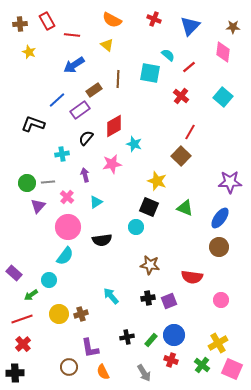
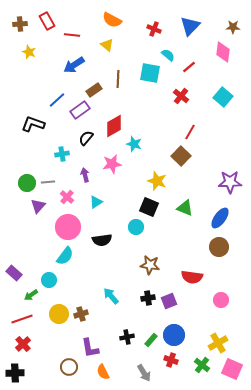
red cross at (154, 19): moved 10 px down
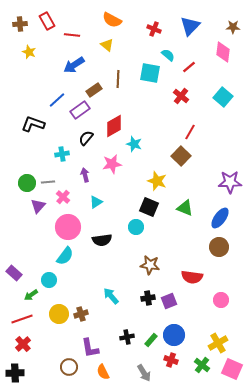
pink cross at (67, 197): moved 4 px left
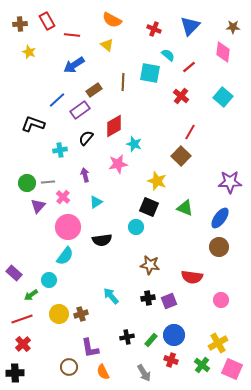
brown line at (118, 79): moved 5 px right, 3 px down
cyan cross at (62, 154): moved 2 px left, 4 px up
pink star at (112, 164): moved 6 px right
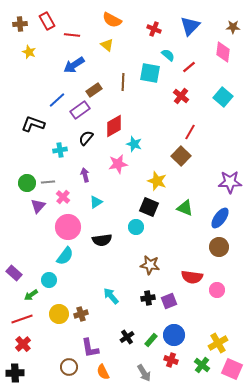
pink circle at (221, 300): moved 4 px left, 10 px up
black cross at (127, 337): rotated 24 degrees counterclockwise
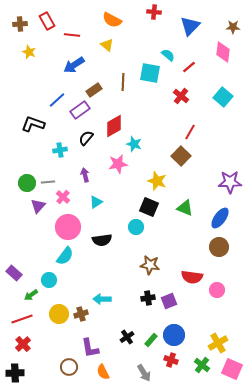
red cross at (154, 29): moved 17 px up; rotated 16 degrees counterclockwise
cyan arrow at (111, 296): moved 9 px left, 3 px down; rotated 48 degrees counterclockwise
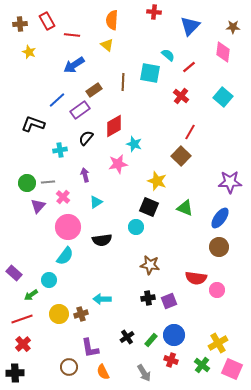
orange semicircle at (112, 20): rotated 66 degrees clockwise
red semicircle at (192, 277): moved 4 px right, 1 px down
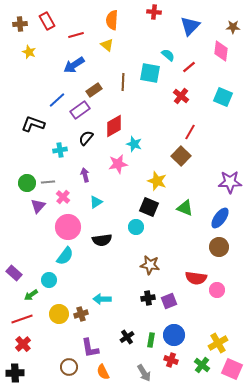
red line at (72, 35): moved 4 px right; rotated 21 degrees counterclockwise
pink diamond at (223, 52): moved 2 px left, 1 px up
cyan square at (223, 97): rotated 18 degrees counterclockwise
green rectangle at (151, 340): rotated 32 degrees counterclockwise
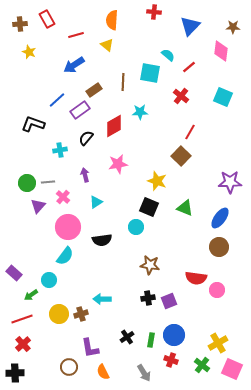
red rectangle at (47, 21): moved 2 px up
cyan star at (134, 144): moved 6 px right, 32 px up; rotated 21 degrees counterclockwise
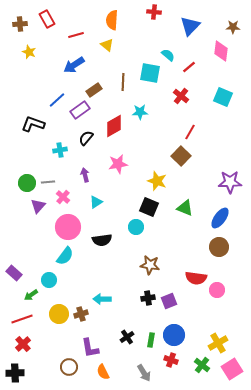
pink square at (232, 369): rotated 35 degrees clockwise
